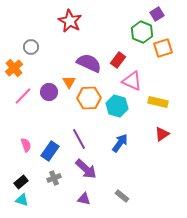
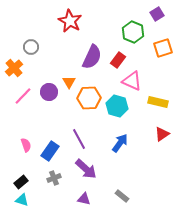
green hexagon: moved 9 px left
purple semicircle: moved 3 px right, 6 px up; rotated 90 degrees clockwise
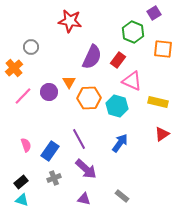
purple square: moved 3 px left, 1 px up
red star: rotated 20 degrees counterclockwise
orange square: moved 1 px down; rotated 24 degrees clockwise
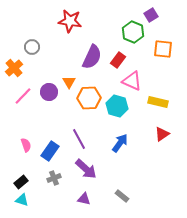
purple square: moved 3 px left, 2 px down
gray circle: moved 1 px right
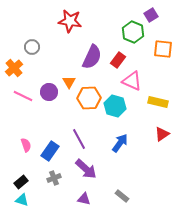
pink line: rotated 72 degrees clockwise
cyan hexagon: moved 2 px left
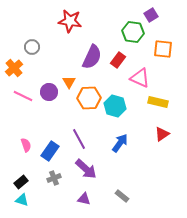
green hexagon: rotated 15 degrees counterclockwise
pink triangle: moved 8 px right, 3 px up
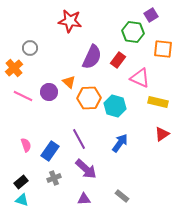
gray circle: moved 2 px left, 1 px down
orange triangle: rotated 16 degrees counterclockwise
purple triangle: rotated 16 degrees counterclockwise
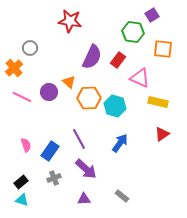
purple square: moved 1 px right
pink line: moved 1 px left, 1 px down
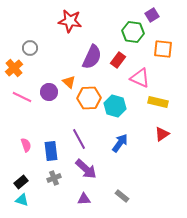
blue rectangle: moved 1 px right; rotated 42 degrees counterclockwise
